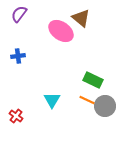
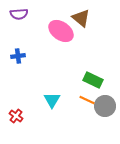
purple semicircle: rotated 132 degrees counterclockwise
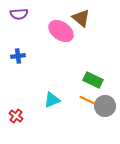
cyan triangle: rotated 36 degrees clockwise
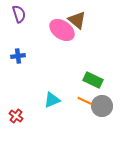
purple semicircle: rotated 102 degrees counterclockwise
brown triangle: moved 4 px left, 2 px down
pink ellipse: moved 1 px right, 1 px up
orange line: moved 2 px left, 1 px down
gray circle: moved 3 px left
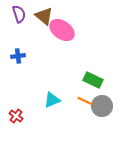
brown triangle: moved 33 px left, 4 px up
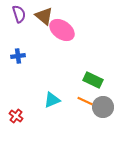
gray circle: moved 1 px right, 1 px down
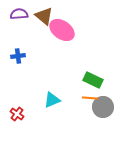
purple semicircle: rotated 78 degrees counterclockwise
orange line: moved 5 px right, 3 px up; rotated 21 degrees counterclockwise
red cross: moved 1 px right, 2 px up
